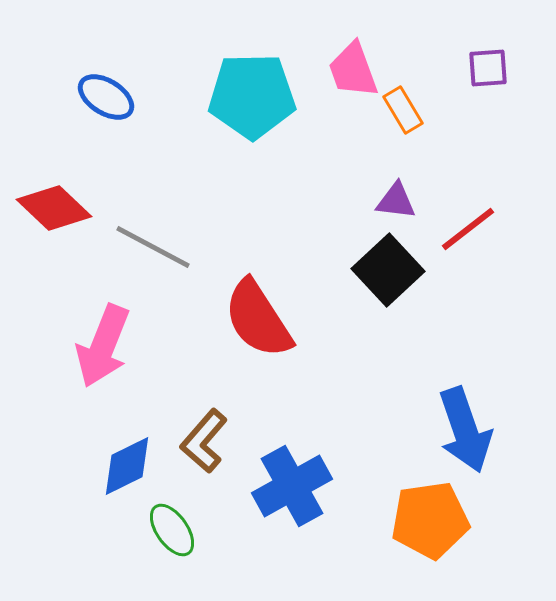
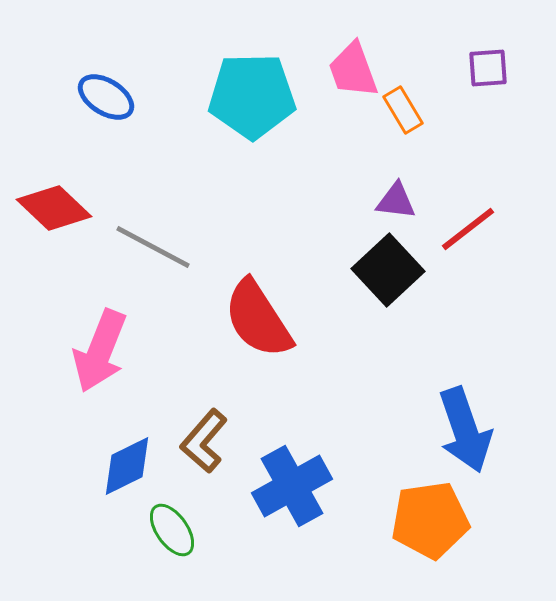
pink arrow: moved 3 px left, 5 px down
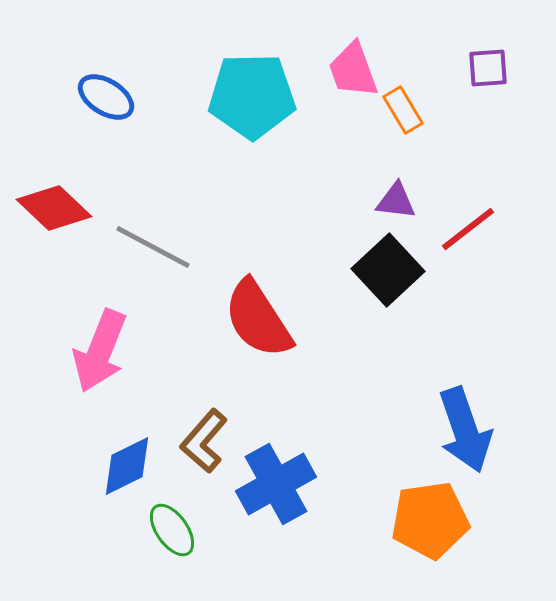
blue cross: moved 16 px left, 2 px up
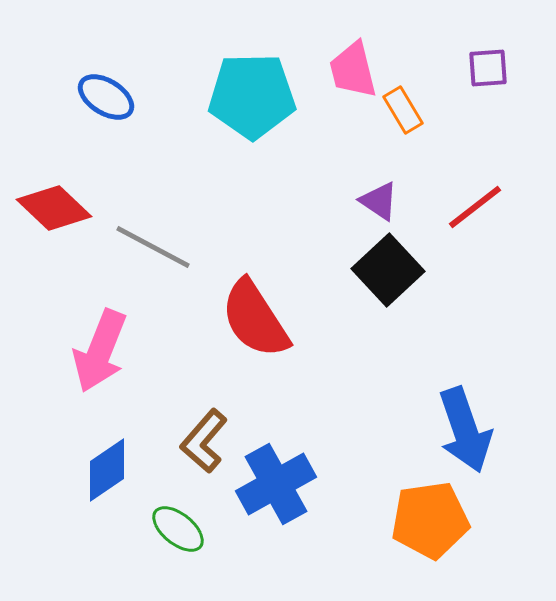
pink trapezoid: rotated 6 degrees clockwise
purple triangle: moved 17 px left; rotated 27 degrees clockwise
red line: moved 7 px right, 22 px up
red semicircle: moved 3 px left
blue diamond: moved 20 px left, 4 px down; rotated 8 degrees counterclockwise
green ellipse: moved 6 px right, 1 px up; rotated 16 degrees counterclockwise
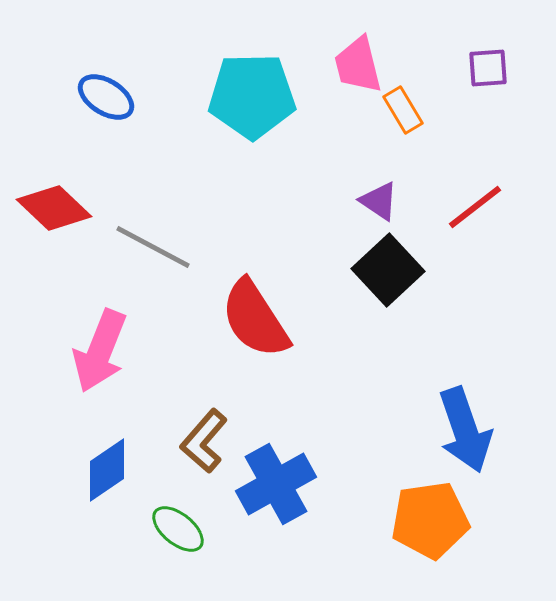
pink trapezoid: moved 5 px right, 5 px up
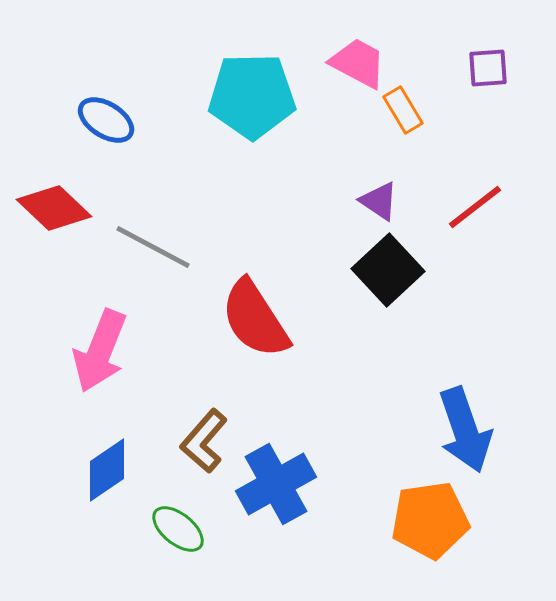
pink trapezoid: moved 2 px up; rotated 132 degrees clockwise
blue ellipse: moved 23 px down
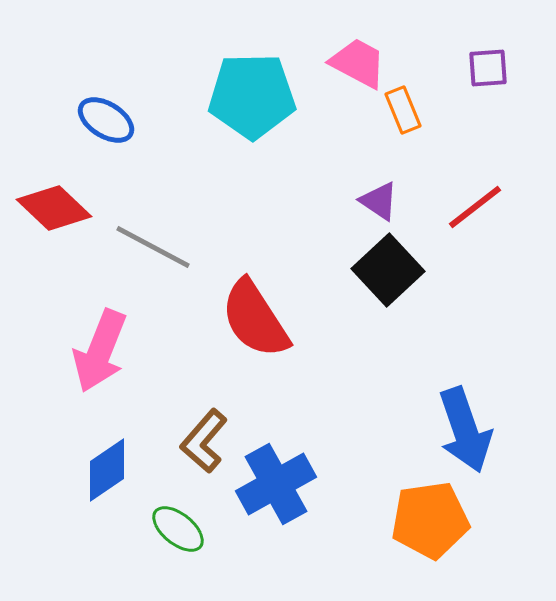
orange rectangle: rotated 9 degrees clockwise
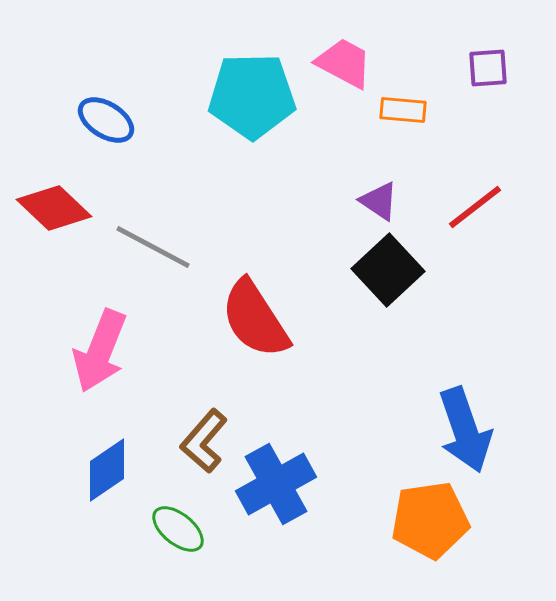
pink trapezoid: moved 14 px left
orange rectangle: rotated 63 degrees counterclockwise
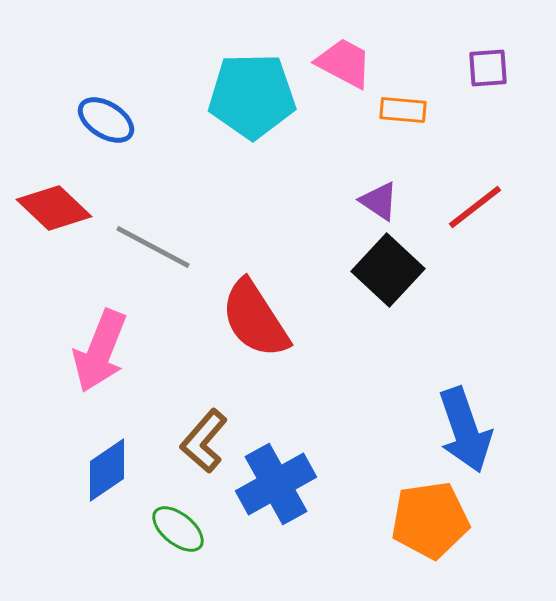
black square: rotated 4 degrees counterclockwise
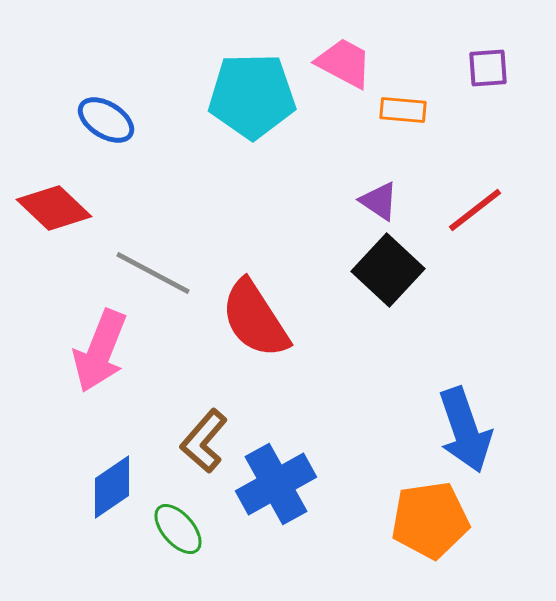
red line: moved 3 px down
gray line: moved 26 px down
blue diamond: moved 5 px right, 17 px down
green ellipse: rotated 10 degrees clockwise
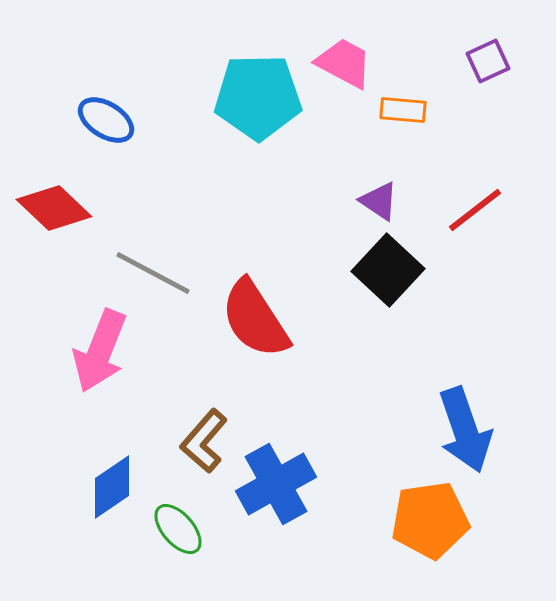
purple square: moved 7 px up; rotated 21 degrees counterclockwise
cyan pentagon: moved 6 px right, 1 px down
